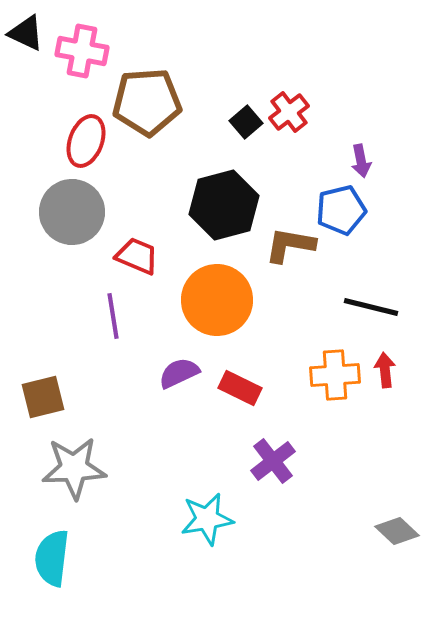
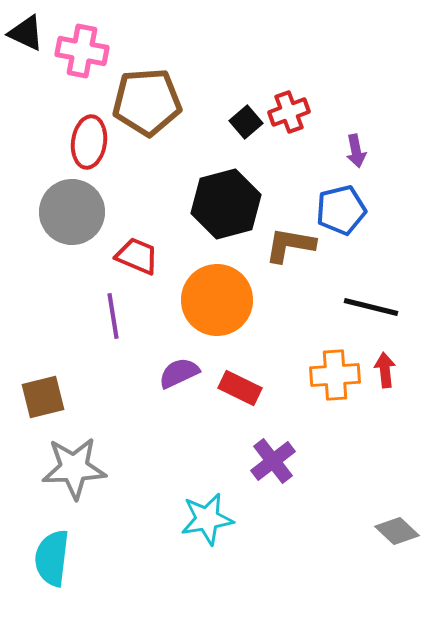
red cross: rotated 18 degrees clockwise
red ellipse: moved 3 px right, 1 px down; rotated 12 degrees counterclockwise
purple arrow: moved 5 px left, 10 px up
black hexagon: moved 2 px right, 1 px up
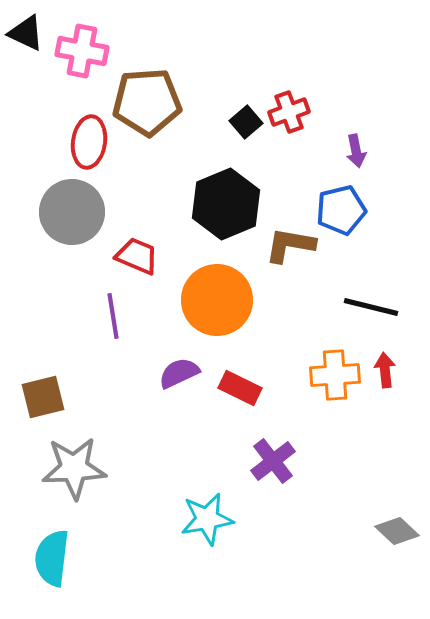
black hexagon: rotated 8 degrees counterclockwise
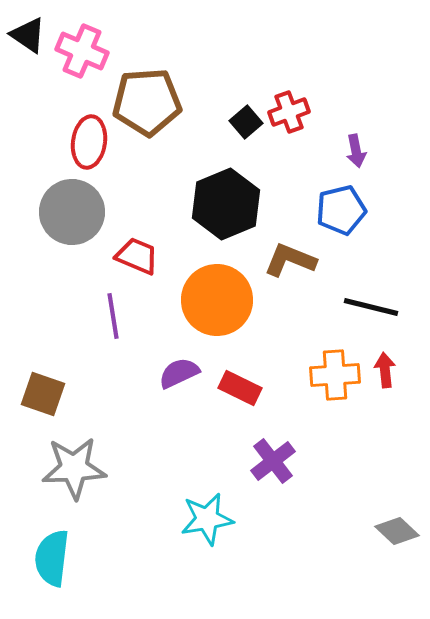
black triangle: moved 2 px right, 2 px down; rotated 9 degrees clockwise
pink cross: rotated 12 degrees clockwise
brown L-shape: moved 15 px down; rotated 12 degrees clockwise
brown square: moved 3 px up; rotated 33 degrees clockwise
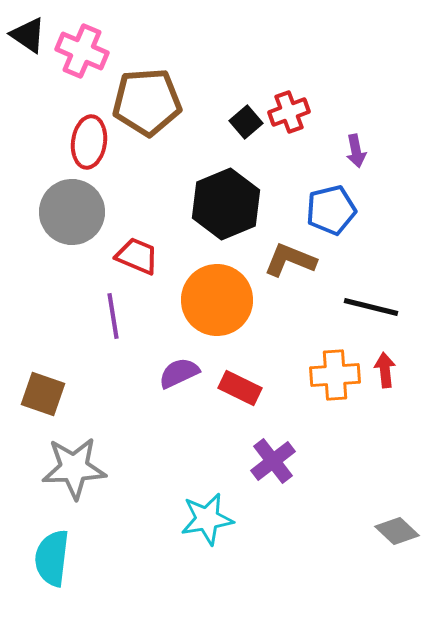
blue pentagon: moved 10 px left
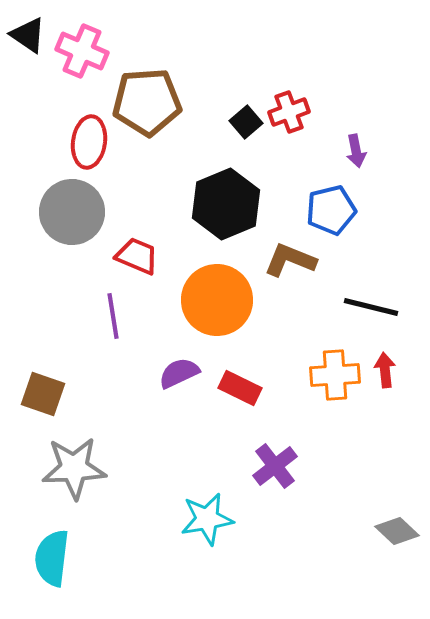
purple cross: moved 2 px right, 5 px down
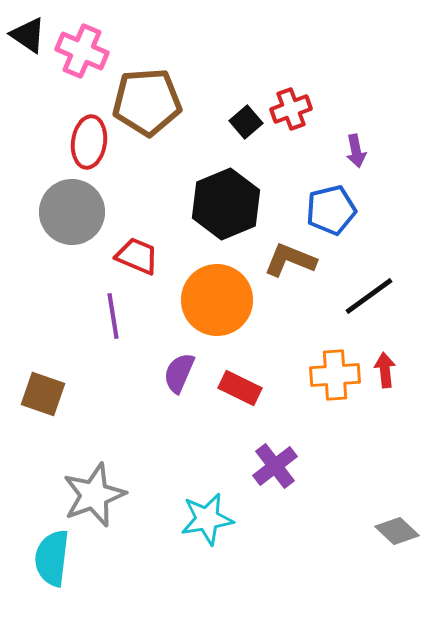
red cross: moved 2 px right, 3 px up
black line: moved 2 px left, 11 px up; rotated 50 degrees counterclockwise
purple semicircle: rotated 42 degrees counterclockwise
gray star: moved 20 px right, 27 px down; rotated 18 degrees counterclockwise
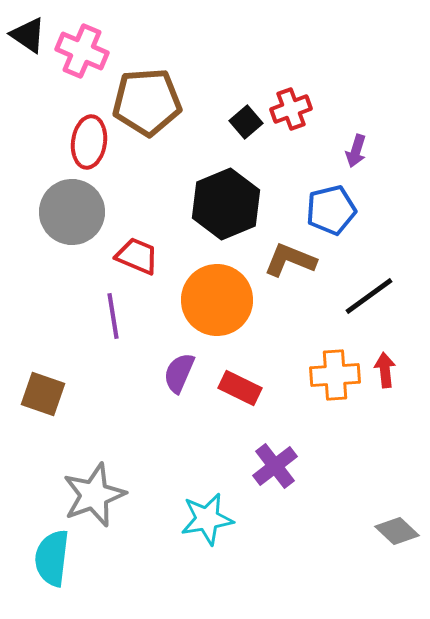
purple arrow: rotated 28 degrees clockwise
